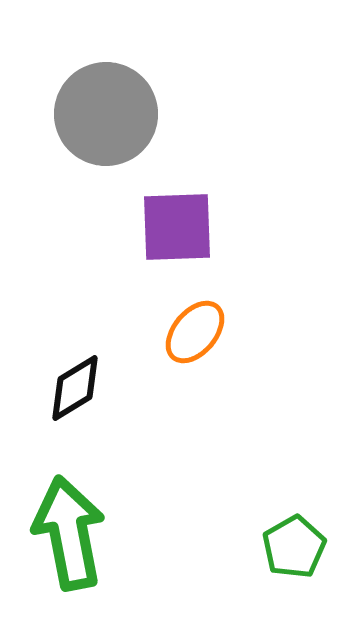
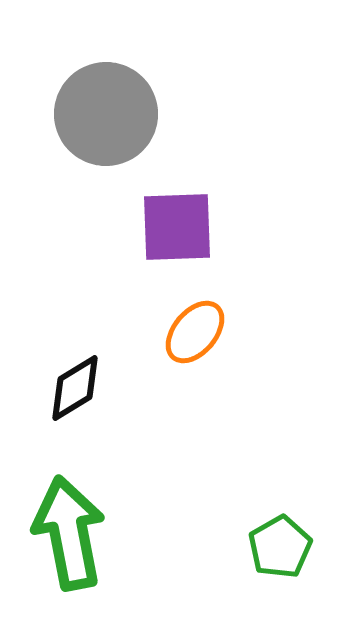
green pentagon: moved 14 px left
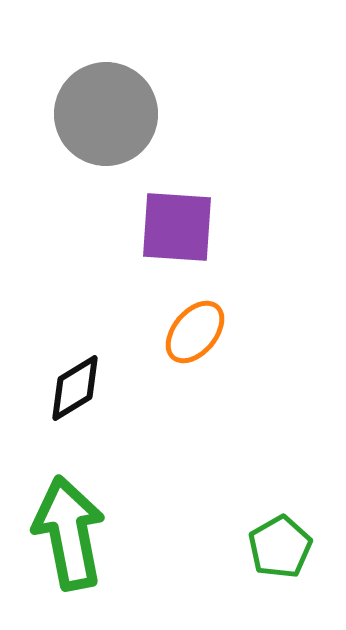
purple square: rotated 6 degrees clockwise
